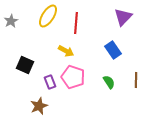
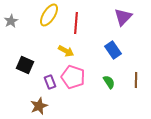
yellow ellipse: moved 1 px right, 1 px up
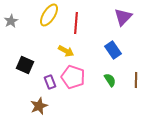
green semicircle: moved 1 px right, 2 px up
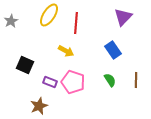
pink pentagon: moved 5 px down
purple rectangle: rotated 48 degrees counterclockwise
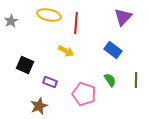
yellow ellipse: rotated 70 degrees clockwise
blue rectangle: rotated 18 degrees counterclockwise
pink pentagon: moved 11 px right, 12 px down
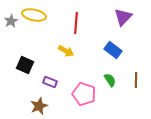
yellow ellipse: moved 15 px left
